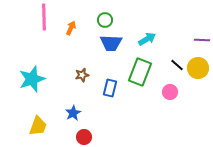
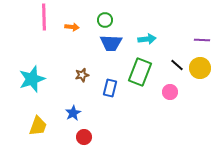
orange arrow: moved 1 px right, 1 px up; rotated 72 degrees clockwise
cyan arrow: rotated 24 degrees clockwise
yellow circle: moved 2 px right
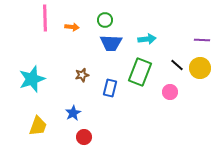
pink line: moved 1 px right, 1 px down
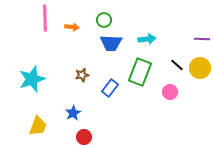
green circle: moved 1 px left
purple line: moved 1 px up
blue rectangle: rotated 24 degrees clockwise
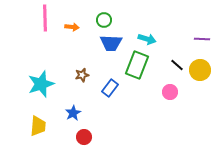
cyan arrow: rotated 24 degrees clockwise
yellow circle: moved 2 px down
green rectangle: moved 3 px left, 7 px up
cyan star: moved 9 px right, 5 px down
yellow trapezoid: rotated 15 degrees counterclockwise
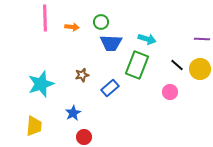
green circle: moved 3 px left, 2 px down
yellow circle: moved 1 px up
blue rectangle: rotated 12 degrees clockwise
yellow trapezoid: moved 4 px left
